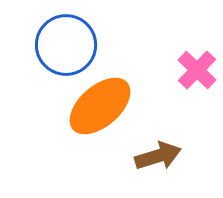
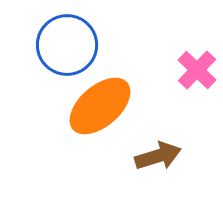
blue circle: moved 1 px right
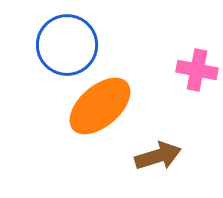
pink cross: rotated 33 degrees counterclockwise
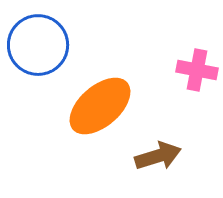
blue circle: moved 29 px left
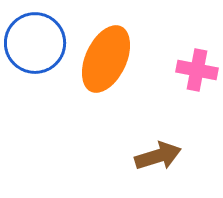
blue circle: moved 3 px left, 2 px up
orange ellipse: moved 6 px right, 47 px up; rotated 24 degrees counterclockwise
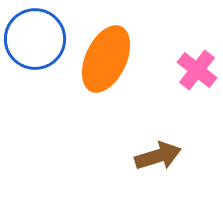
blue circle: moved 4 px up
pink cross: rotated 27 degrees clockwise
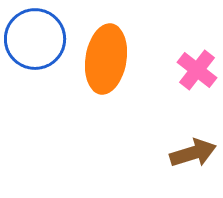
orange ellipse: rotated 16 degrees counterclockwise
brown arrow: moved 35 px right, 3 px up
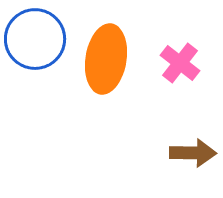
pink cross: moved 17 px left, 7 px up
brown arrow: rotated 18 degrees clockwise
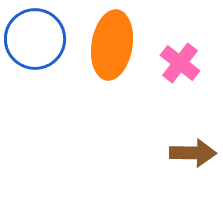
orange ellipse: moved 6 px right, 14 px up
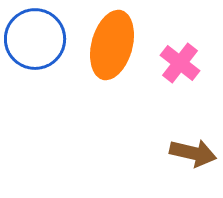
orange ellipse: rotated 6 degrees clockwise
brown arrow: rotated 12 degrees clockwise
